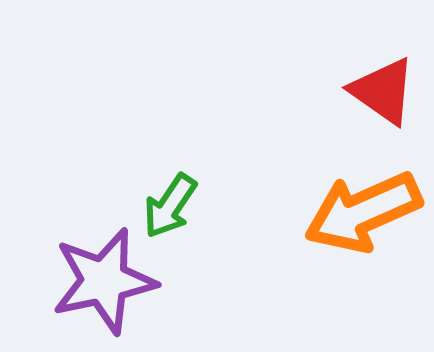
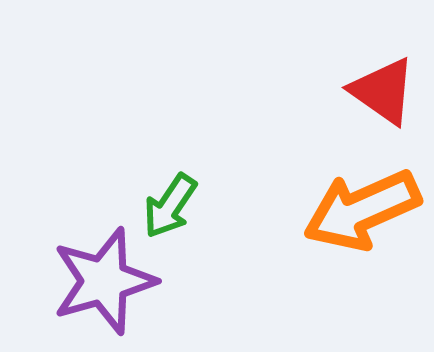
orange arrow: moved 1 px left, 2 px up
purple star: rotated 4 degrees counterclockwise
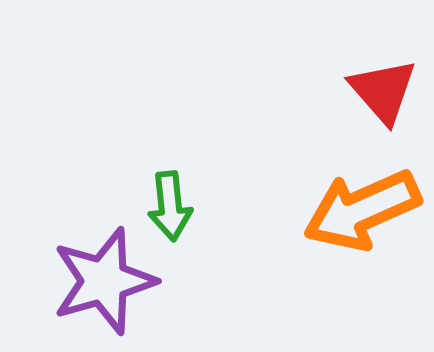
red triangle: rotated 14 degrees clockwise
green arrow: rotated 40 degrees counterclockwise
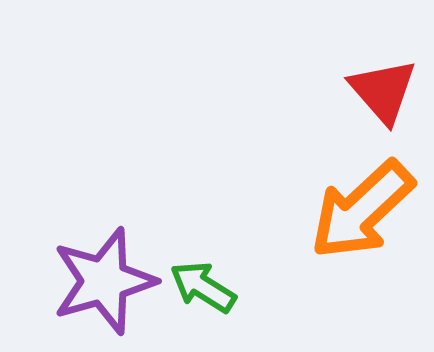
green arrow: moved 33 px right, 81 px down; rotated 128 degrees clockwise
orange arrow: rotated 19 degrees counterclockwise
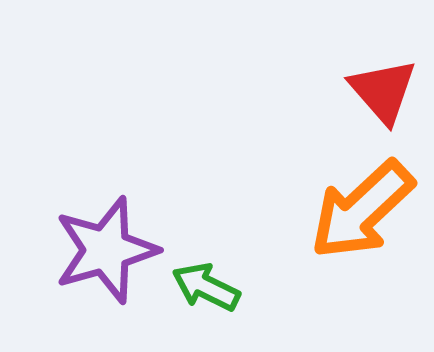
purple star: moved 2 px right, 31 px up
green arrow: moved 3 px right; rotated 6 degrees counterclockwise
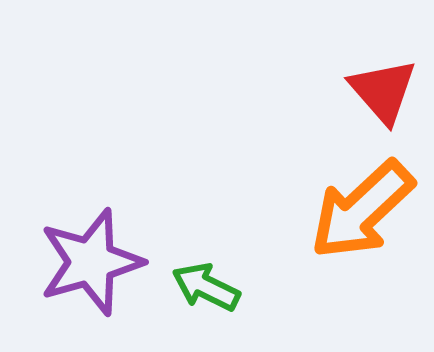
purple star: moved 15 px left, 12 px down
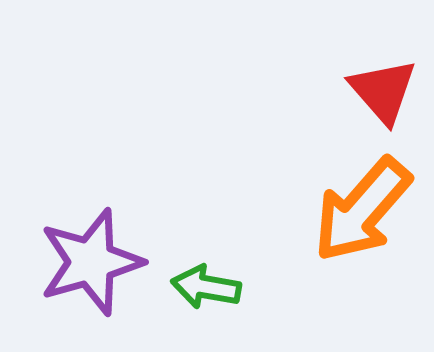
orange arrow: rotated 6 degrees counterclockwise
green arrow: rotated 16 degrees counterclockwise
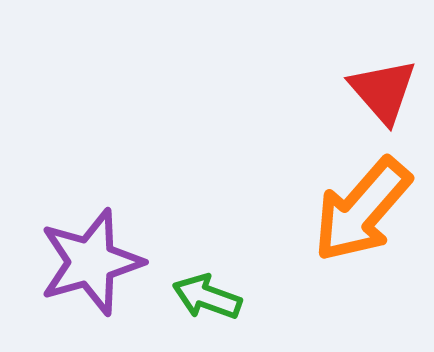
green arrow: moved 1 px right, 10 px down; rotated 10 degrees clockwise
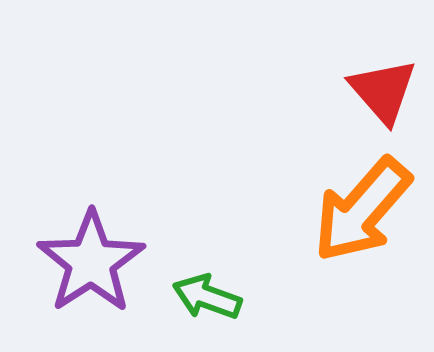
purple star: rotated 17 degrees counterclockwise
